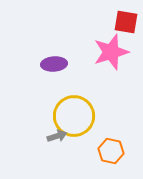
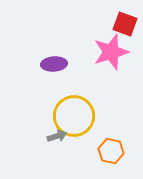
red square: moved 1 px left, 2 px down; rotated 10 degrees clockwise
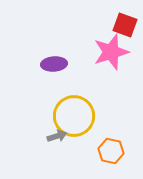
red square: moved 1 px down
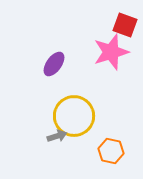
purple ellipse: rotated 50 degrees counterclockwise
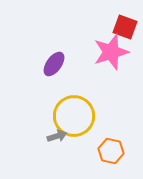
red square: moved 2 px down
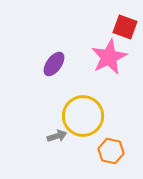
pink star: moved 2 px left, 5 px down; rotated 9 degrees counterclockwise
yellow circle: moved 9 px right
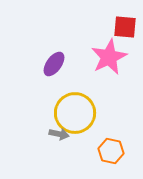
red square: rotated 15 degrees counterclockwise
yellow circle: moved 8 px left, 3 px up
gray arrow: moved 2 px right, 2 px up; rotated 30 degrees clockwise
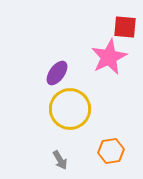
purple ellipse: moved 3 px right, 9 px down
yellow circle: moved 5 px left, 4 px up
gray arrow: moved 1 px right, 26 px down; rotated 48 degrees clockwise
orange hexagon: rotated 20 degrees counterclockwise
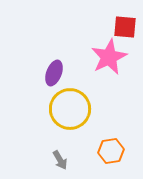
purple ellipse: moved 3 px left; rotated 15 degrees counterclockwise
